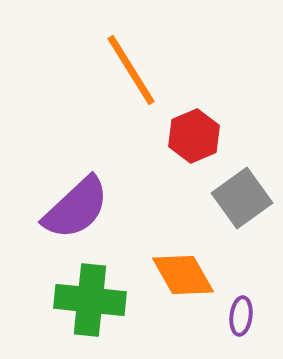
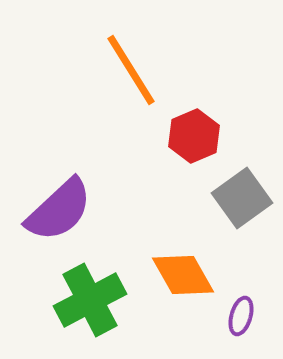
purple semicircle: moved 17 px left, 2 px down
green cross: rotated 34 degrees counterclockwise
purple ellipse: rotated 9 degrees clockwise
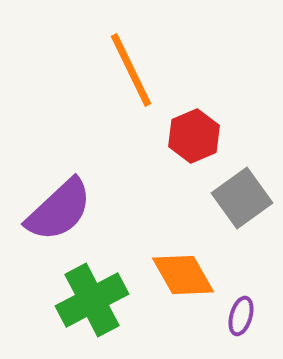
orange line: rotated 6 degrees clockwise
green cross: moved 2 px right
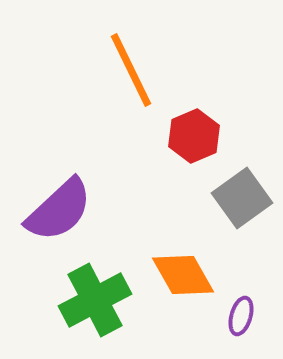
green cross: moved 3 px right
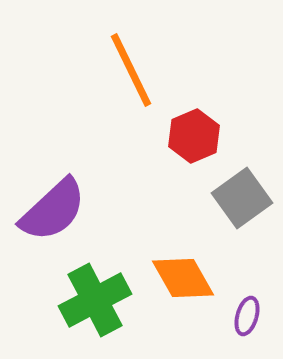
purple semicircle: moved 6 px left
orange diamond: moved 3 px down
purple ellipse: moved 6 px right
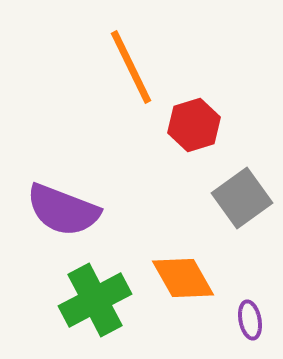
orange line: moved 3 px up
red hexagon: moved 11 px up; rotated 6 degrees clockwise
purple semicircle: moved 10 px right; rotated 64 degrees clockwise
purple ellipse: moved 3 px right, 4 px down; rotated 27 degrees counterclockwise
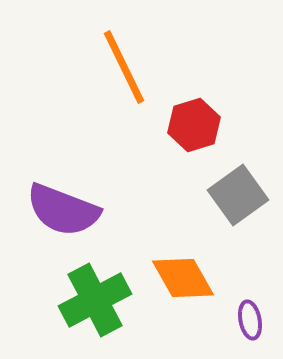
orange line: moved 7 px left
gray square: moved 4 px left, 3 px up
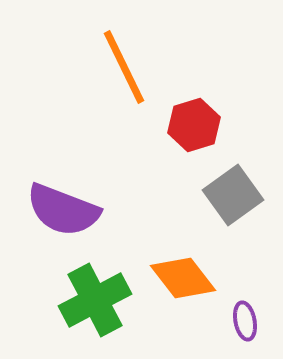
gray square: moved 5 px left
orange diamond: rotated 8 degrees counterclockwise
purple ellipse: moved 5 px left, 1 px down
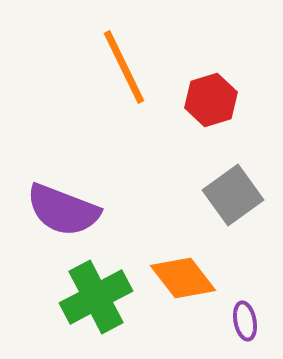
red hexagon: moved 17 px right, 25 px up
green cross: moved 1 px right, 3 px up
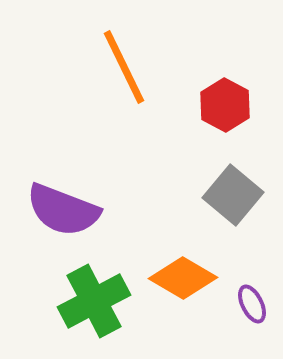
red hexagon: moved 14 px right, 5 px down; rotated 15 degrees counterclockwise
gray square: rotated 14 degrees counterclockwise
orange diamond: rotated 22 degrees counterclockwise
green cross: moved 2 px left, 4 px down
purple ellipse: moved 7 px right, 17 px up; rotated 15 degrees counterclockwise
